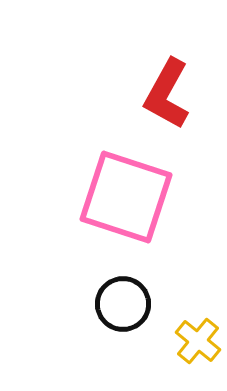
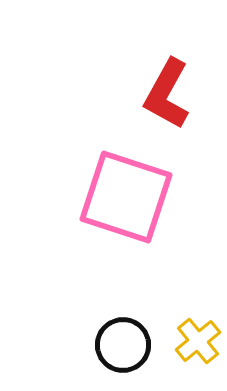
black circle: moved 41 px down
yellow cross: rotated 12 degrees clockwise
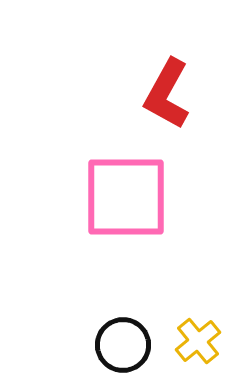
pink square: rotated 18 degrees counterclockwise
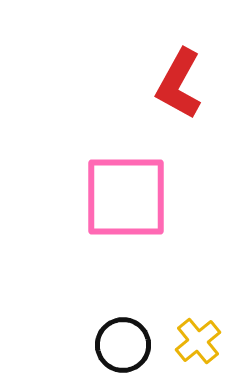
red L-shape: moved 12 px right, 10 px up
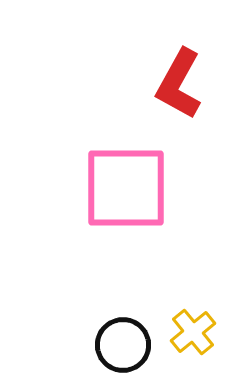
pink square: moved 9 px up
yellow cross: moved 5 px left, 9 px up
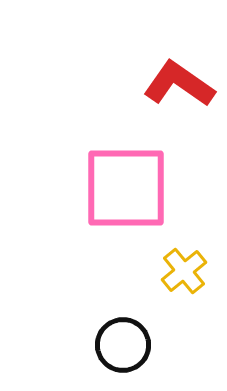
red L-shape: rotated 96 degrees clockwise
yellow cross: moved 9 px left, 61 px up
